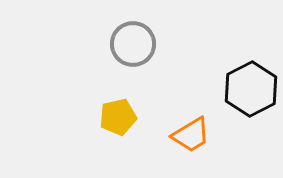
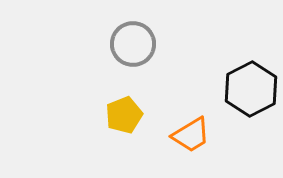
yellow pentagon: moved 6 px right, 2 px up; rotated 9 degrees counterclockwise
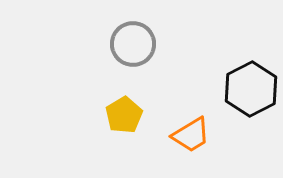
yellow pentagon: rotated 9 degrees counterclockwise
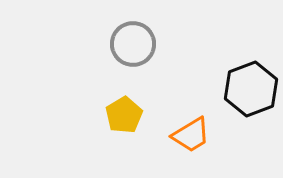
black hexagon: rotated 6 degrees clockwise
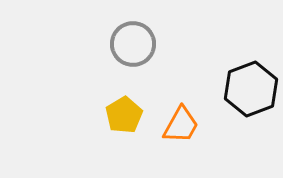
orange trapezoid: moved 10 px left, 10 px up; rotated 30 degrees counterclockwise
